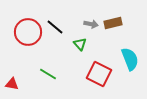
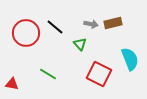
red circle: moved 2 px left, 1 px down
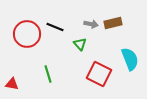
black line: rotated 18 degrees counterclockwise
red circle: moved 1 px right, 1 px down
green line: rotated 42 degrees clockwise
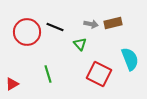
red circle: moved 2 px up
red triangle: rotated 40 degrees counterclockwise
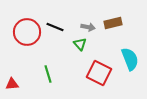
gray arrow: moved 3 px left, 3 px down
red square: moved 1 px up
red triangle: rotated 24 degrees clockwise
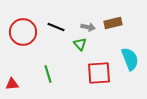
black line: moved 1 px right
red circle: moved 4 px left
red square: rotated 30 degrees counterclockwise
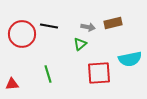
black line: moved 7 px left, 1 px up; rotated 12 degrees counterclockwise
red circle: moved 1 px left, 2 px down
green triangle: rotated 32 degrees clockwise
cyan semicircle: rotated 100 degrees clockwise
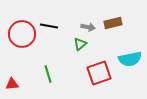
red square: rotated 15 degrees counterclockwise
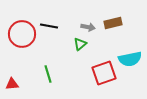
red square: moved 5 px right
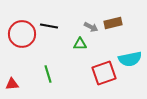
gray arrow: moved 3 px right; rotated 16 degrees clockwise
green triangle: rotated 40 degrees clockwise
